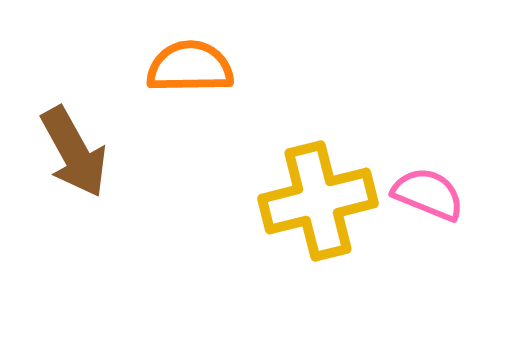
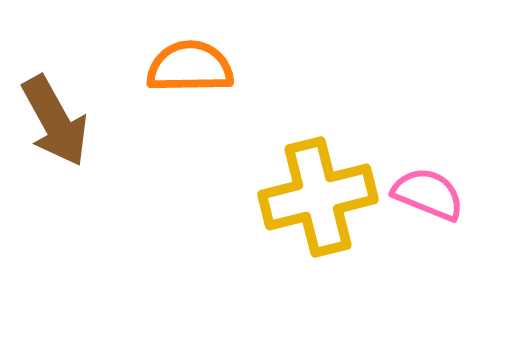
brown arrow: moved 19 px left, 31 px up
yellow cross: moved 4 px up
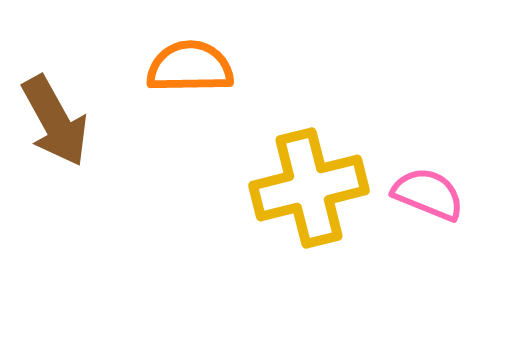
yellow cross: moved 9 px left, 9 px up
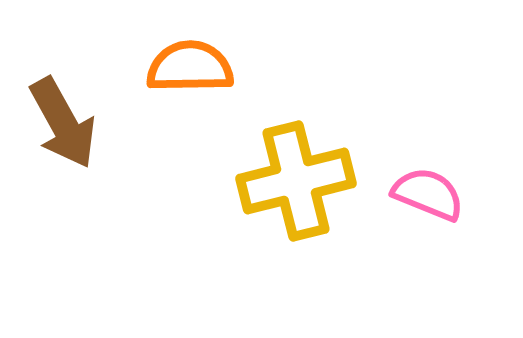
brown arrow: moved 8 px right, 2 px down
yellow cross: moved 13 px left, 7 px up
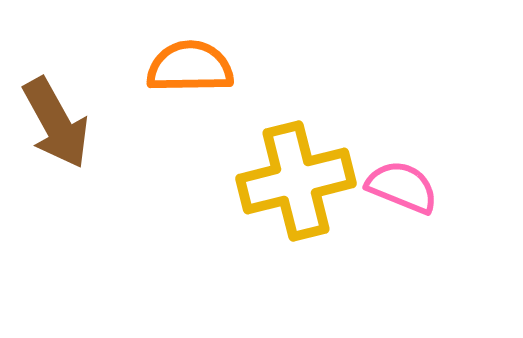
brown arrow: moved 7 px left
pink semicircle: moved 26 px left, 7 px up
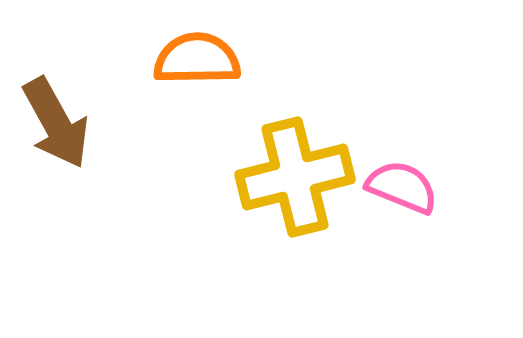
orange semicircle: moved 7 px right, 8 px up
yellow cross: moved 1 px left, 4 px up
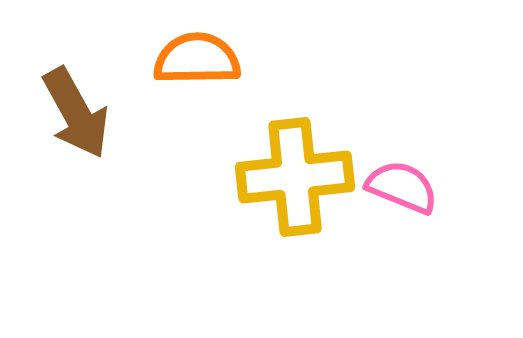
brown arrow: moved 20 px right, 10 px up
yellow cross: rotated 8 degrees clockwise
